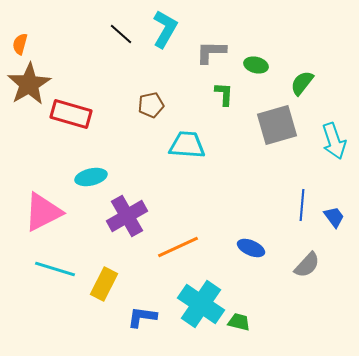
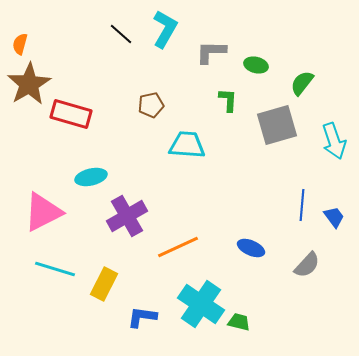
green L-shape: moved 4 px right, 6 px down
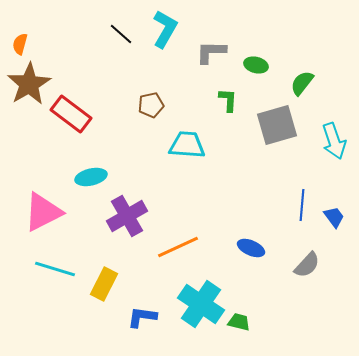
red rectangle: rotated 21 degrees clockwise
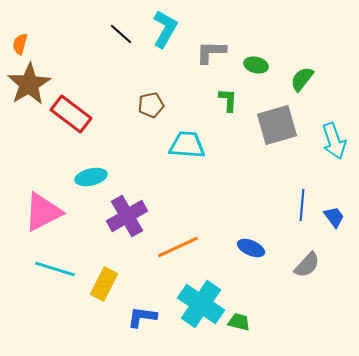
green semicircle: moved 4 px up
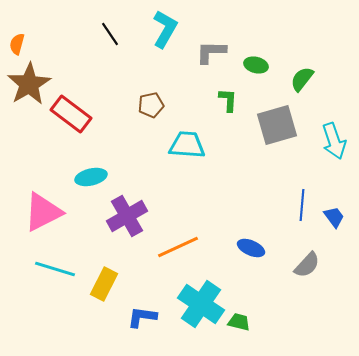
black line: moved 11 px left; rotated 15 degrees clockwise
orange semicircle: moved 3 px left
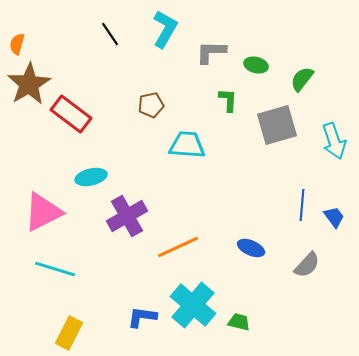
yellow rectangle: moved 35 px left, 49 px down
cyan cross: moved 8 px left, 1 px down; rotated 6 degrees clockwise
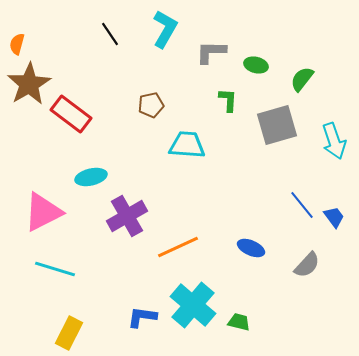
blue line: rotated 44 degrees counterclockwise
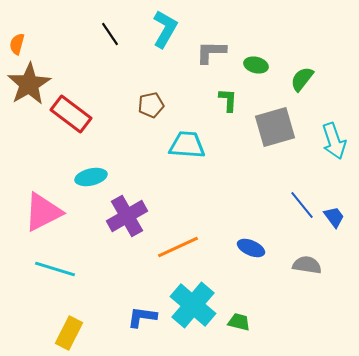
gray square: moved 2 px left, 2 px down
gray semicircle: rotated 124 degrees counterclockwise
